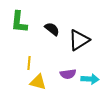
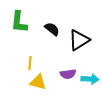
yellow line: moved 1 px right
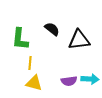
green L-shape: moved 1 px right, 17 px down
black triangle: rotated 25 degrees clockwise
purple semicircle: moved 1 px right, 7 px down
yellow triangle: moved 4 px left, 1 px down
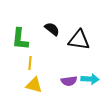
black triangle: rotated 15 degrees clockwise
yellow triangle: moved 2 px down
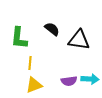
green L-shape: moved 1 px left, 1 px up
yellow triangle: rotated 36 degrees counterclockwise
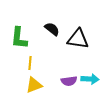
black triangle: moved 1 px left, 1 px up
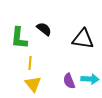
black semicircle: moved 8 px left
black triangle: moved 5 px right
purple semicircle: rotated 77 degrees clockwise
yellow triangle: moved 1 px left, 1 px up; rotated 48 degrees counterclockwise
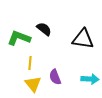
green L-shape: rotated 105 degrees clockwise
purple semicircle: moved 14 px left, 4 px up
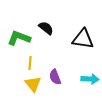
black semicircle: moved 2 px right, 1 px up
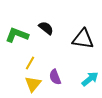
green L-shape: moved 2 px left, 3 px up
yellow line: rotated 24 degrees clockwise
cyan arrow: rotated 42 degrees counterclockwise
yellow triangle: rotated 18 degrees clockwise
